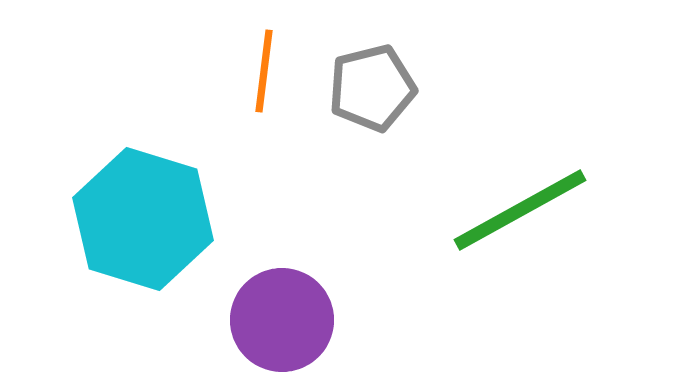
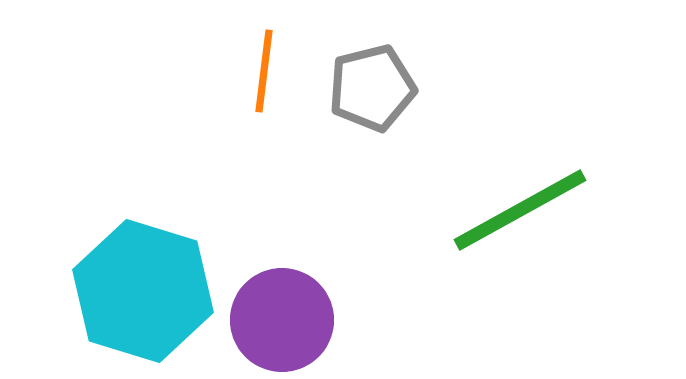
cyan hexagon: moved 72 px down
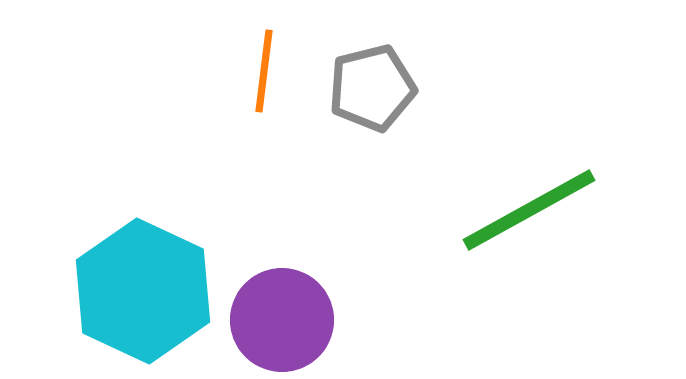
green line: moved 9 px right
cyan hexagon: rotated 8 degrees clockwise
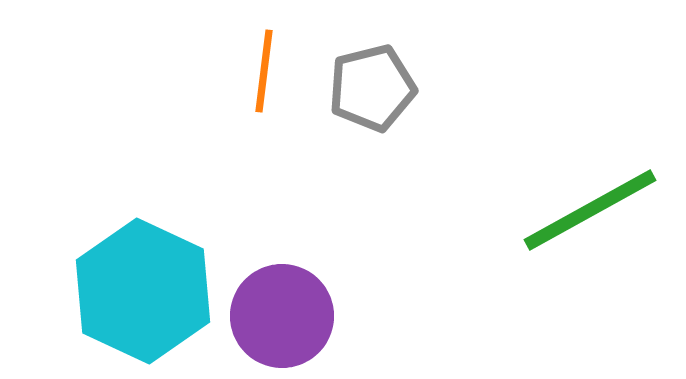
green line: moved 61 px right
purple circle: moved 4 px up
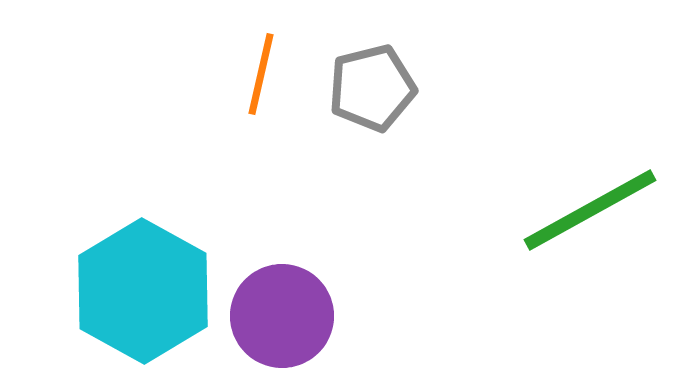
orange line: moved 3 px left, 3 px down; rotated 6 degrees clockwise
cyan hexagon: rotated 4 degrees clockwise
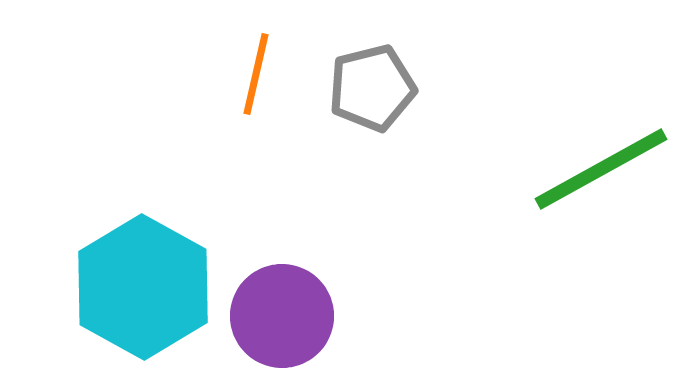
orange line: moved 5 px left
green line: moved 11 px right, 41 px up
cyan hexagon: moved 4 px up
